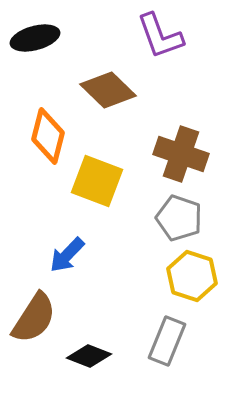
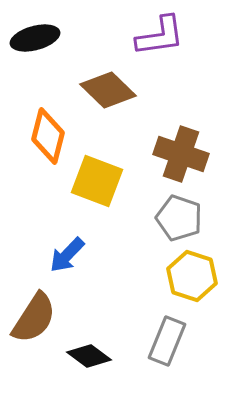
purple L-shape: rotated 78 degrees counterclockwise
black diamond: rotated 15 degrees clockwise
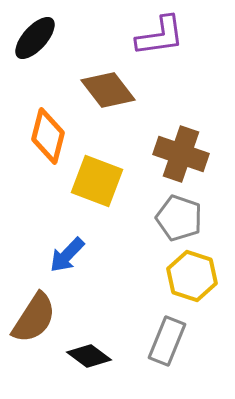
black ellipse: rotated 33 degrees counterclockwise
brown diamond: rotated 8 degrees clockwise
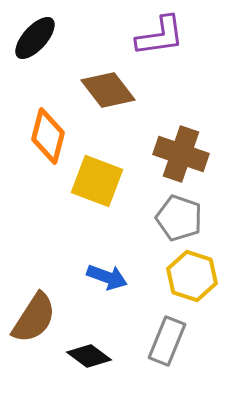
blue arrow: moved 40 px right, 22 px down; rotated 114 degrees counterclockwise
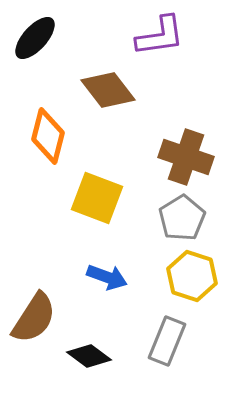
brown cross: moved 5 px right, 3 px down
yellow square: moved 17 px down
gray pentagon: moved 3 px right; rotated 21 degrees clockwise
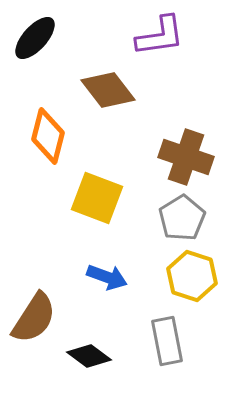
gray rectangle: rotated 33 degrees counterclockwise
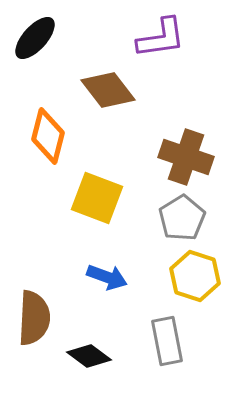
purple L-shape: moved 1 px right, 2 px down
yellow hexagon: moved 3 px right
brown semicircle: rotated 30 degrees counterclockwise
